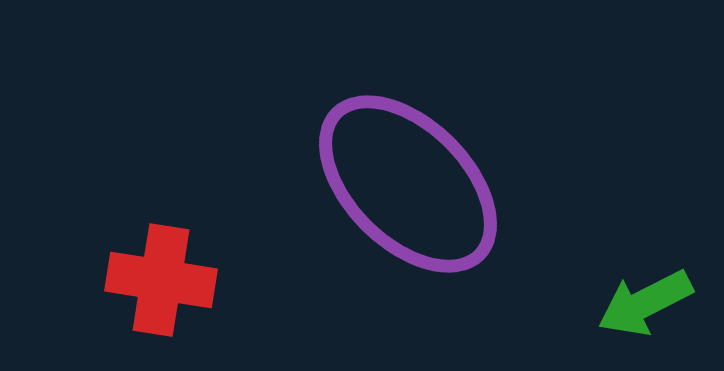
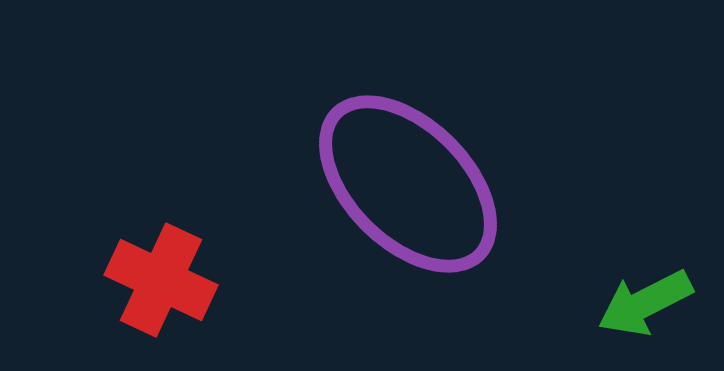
red cross: rotated 16 degrees clockwise
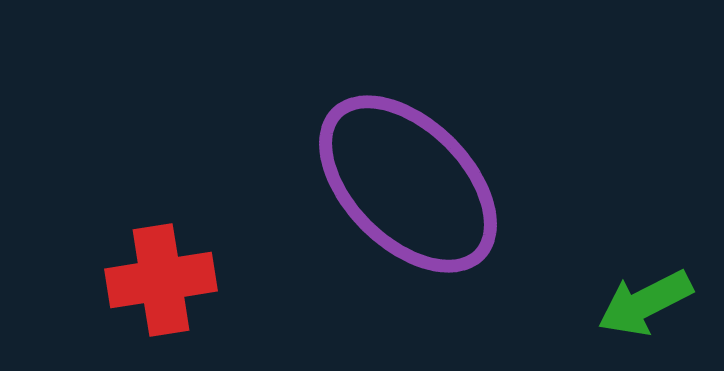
red cross: rotated 34 degrees counterclockwise
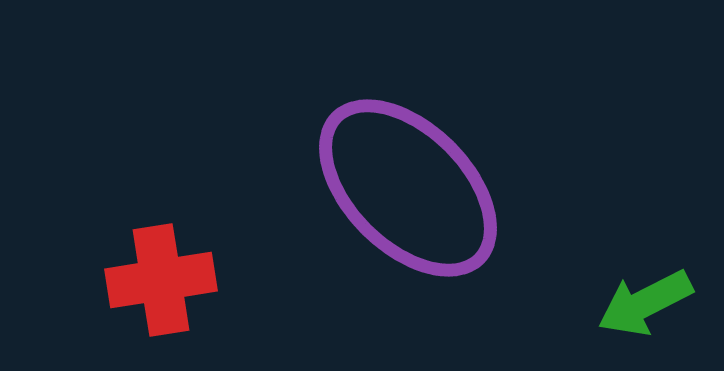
purple ellipse: moved 4 px down
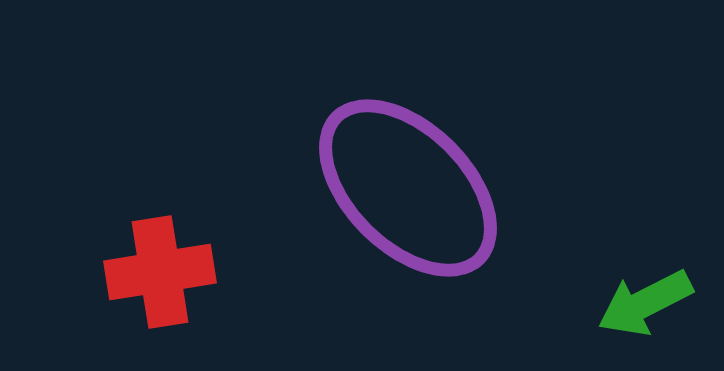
red cross: moved 1 px left, 8 px up
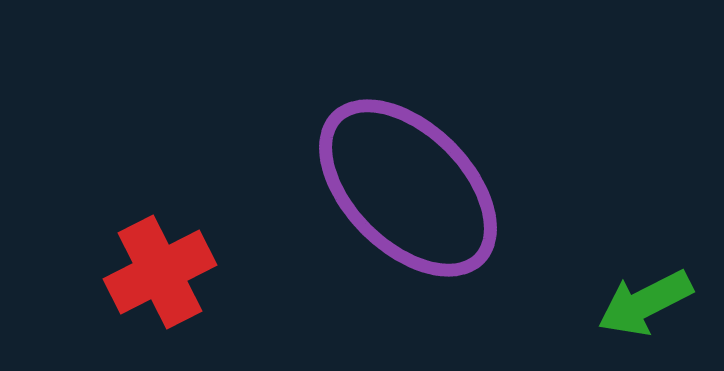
red cross: rotated 18 degrees counterclockwise
